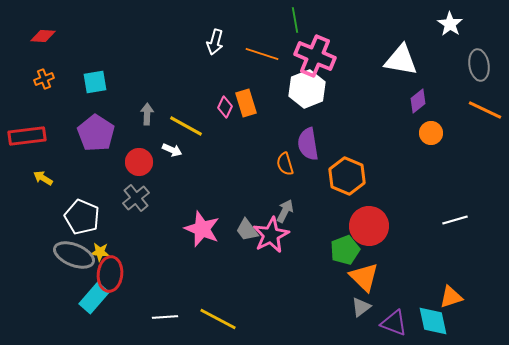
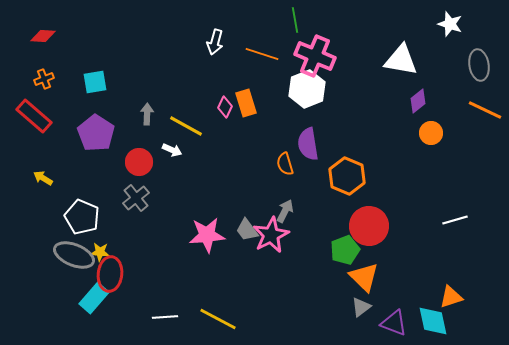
white star at (450, 24): rotated 15 degrees counterclockwise
red rectangle at (27, 136): moved 7 px right, 20 px up; rotated 48 degrees clockwise
pink star at (202, 229): moved 5 px right, 6 px down; rotated 27 degrees counterclockwise
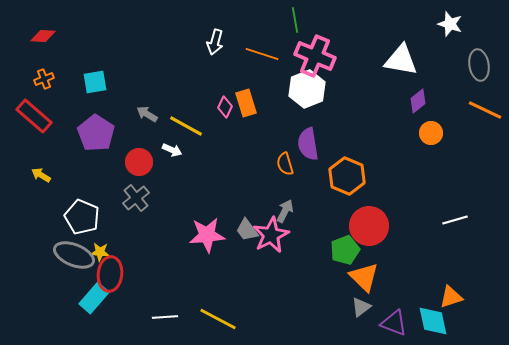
gray arrow at (147, 114): rotated 60 degrees counterclockwise
yellow arrow at (43, 178): moved 2 px left, 3 px up
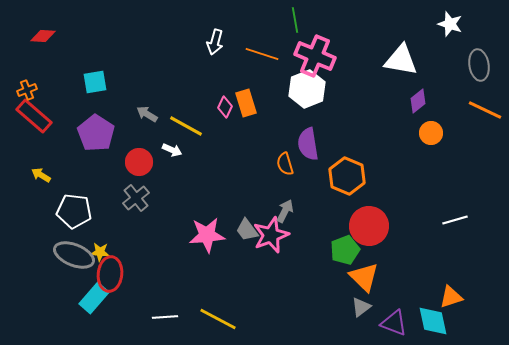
orange cross at (44, 79): moved 17 px left, 11 px down
white pentagon at (82, 217): moved 8 px left, 6 px up; rotated 16 degrees counterclockwise
pink star at (271, 235): rotated 6 degrees clockwise
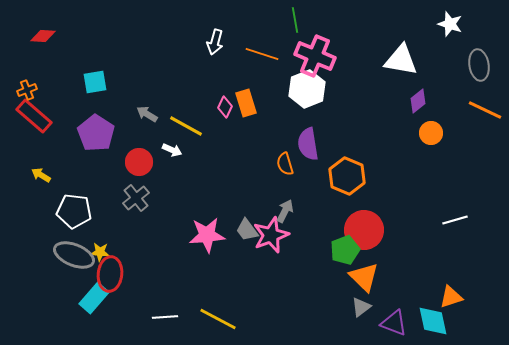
red circle at (369, 226): moved 5 px left, 4 px down
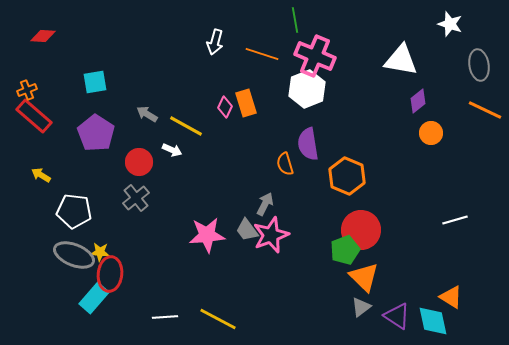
gray arrow at (285, 211): moved 20 px left, 7 px up
red circle at (364, 230): moved 3 px left
orange triangle at (451, 297): rotated 50 degrees clockwise
purple triangle at (394, 323): moved 3 px right, 7 px up; rotated 12 degrees clockwise
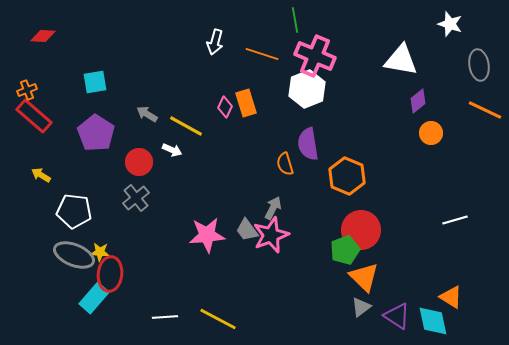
gray arrow at (265, 204): moved 8 px right, 4 px down
